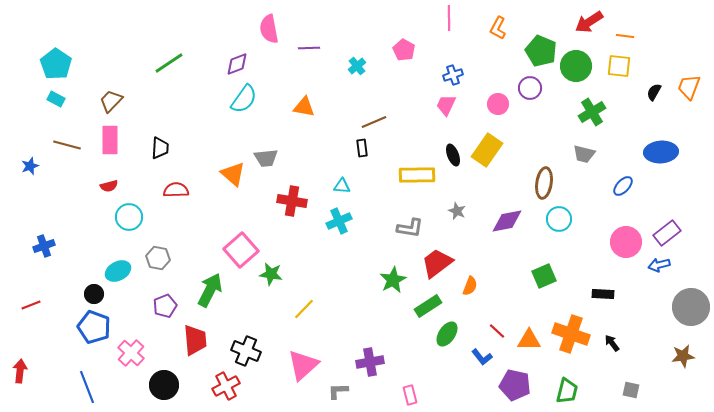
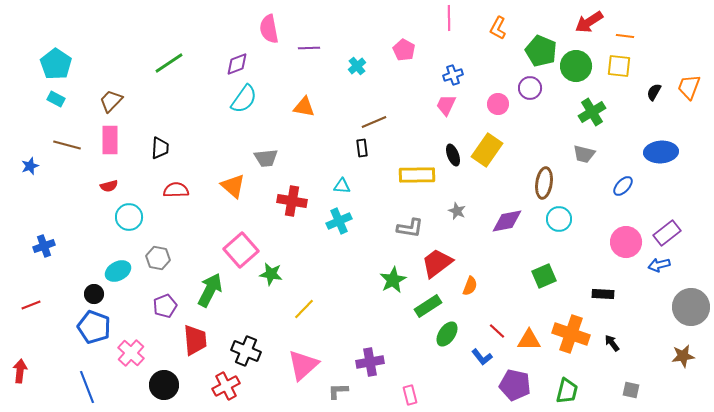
orange triangle at (233, 174): moved 12 px down
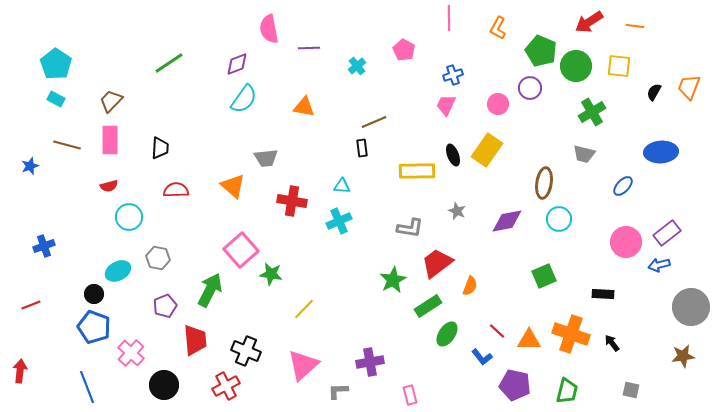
orange line at (625, 36): moved 10 px right, 10 px up
yellow rectangle at (417, 175): moved 4 px up
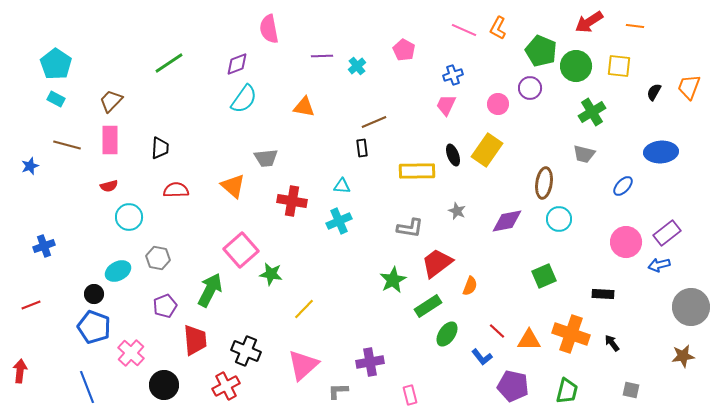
pink line at (449, 18): moved 15 px right, 12 px down; rotated 65 degrees counterclockwise
purple line at (309, 48): moved 13 px right, 8 px down
purple pentagon at (515, 385): moved 2 px left, 1 px down
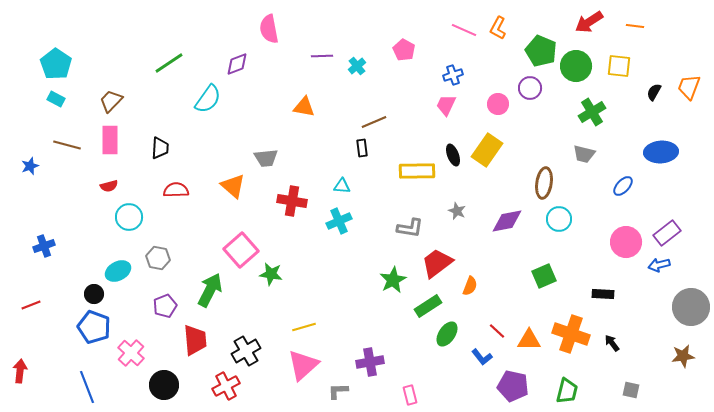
cyan semicircle at (244, 99): moved 36 px left
yellow line at (304, 309): moved 18 px down; rotated 30 degrees clockwise
black cross at (246, 351): rotated 36 degrees clockwise
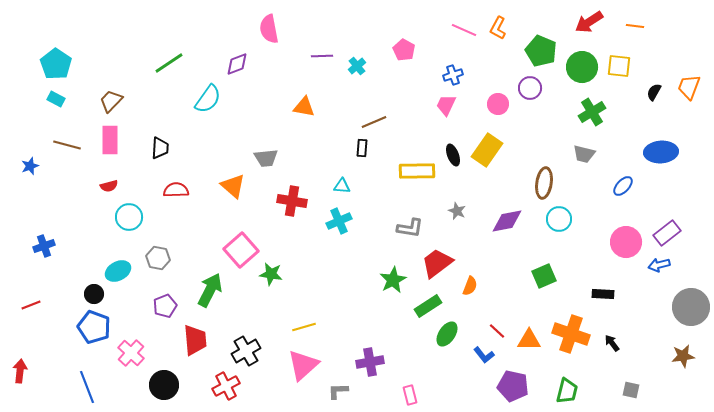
green circle at (576, 66): moved 6 px right, 1 px down
black rectangle at (362, 148): rotated 12 degrees clockwise
blue L-shape at (482, 357): moved 2 px right, 2 px up
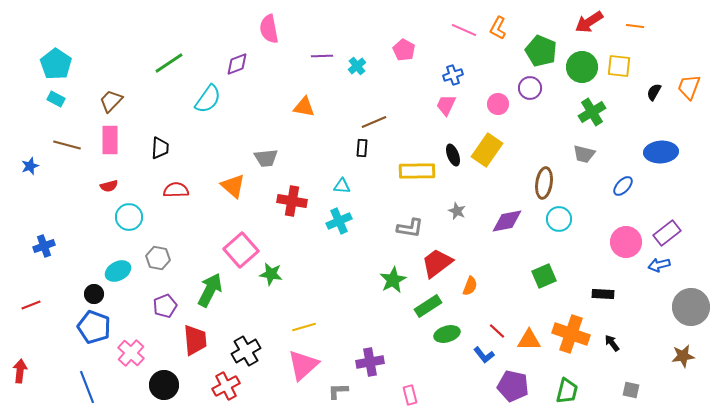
green ellipse at (447, 334): rotated 40 degrees clockwise
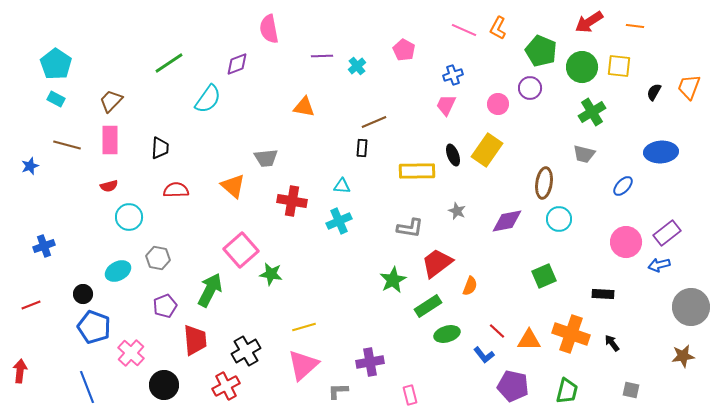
black circle at (94, 294): moved 11 px left
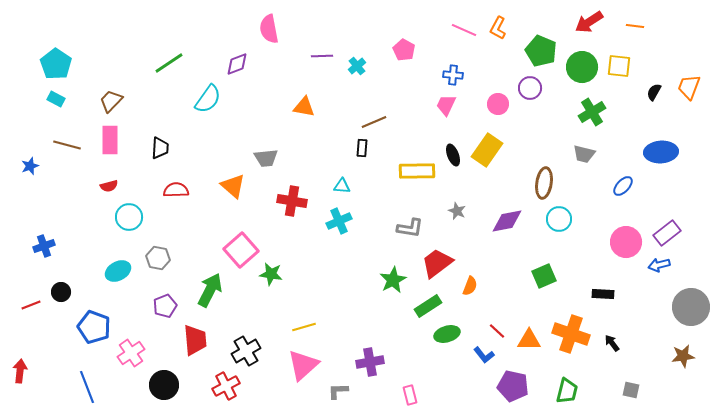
blue cross at (453, 75): rotated 24 degrees clockwise
black circle at (83, 294): moved 22 px left, 2 px up
pink cross at (131, 353): rotated 12 degrees clockwise
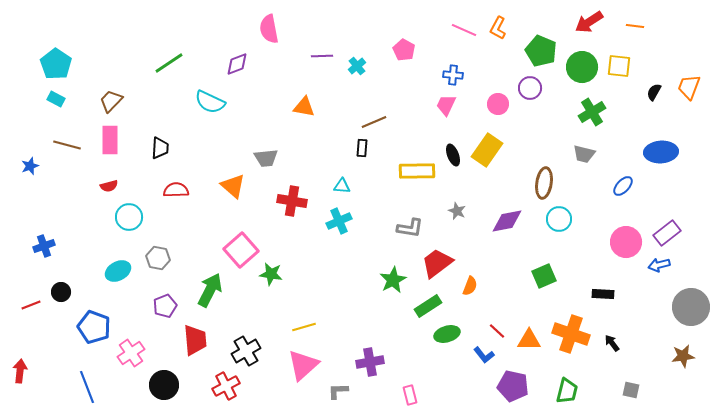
cyan semicircle at (208, 99): moved 2 px right, 3 px down; rotated 80 degrees clockwise
